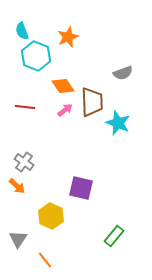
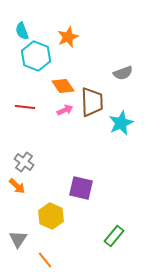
pink arrow: rotated 14 degrees clockwise
cyan star: moved 3 px right; rotated 25 degrees clockwise
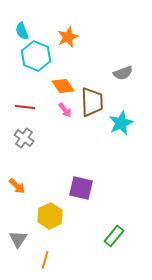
pink arrow: rotated 77 degrees clockwise
gray cross: moved 24 px up
yellow hexagon: moved 1 px left; rotated 10 degrees clockwise
orange line: rotated 54 degrees clockwise
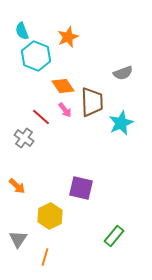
red line: moved 16 px right, 10 px down; rotated 36 degrees clockwise
orange line: moved 3 px up
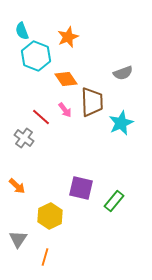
orange diamond: moved 3 px right, 7 px up
green rectangle: moved 35 px up
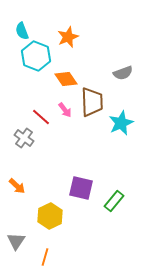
gray triangle: moved 2 px left, 2 px down
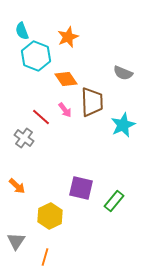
gray semicircle: rotated 42 degrees clockwise
cyan star: moved 2 px right, 2 px down
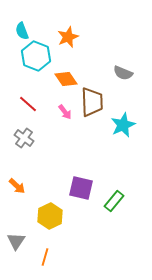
pink arrow: moved 2 px down
red line: moved 13 px left, 13 px up
